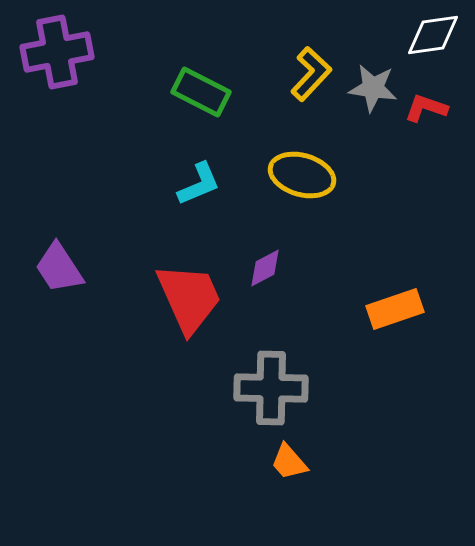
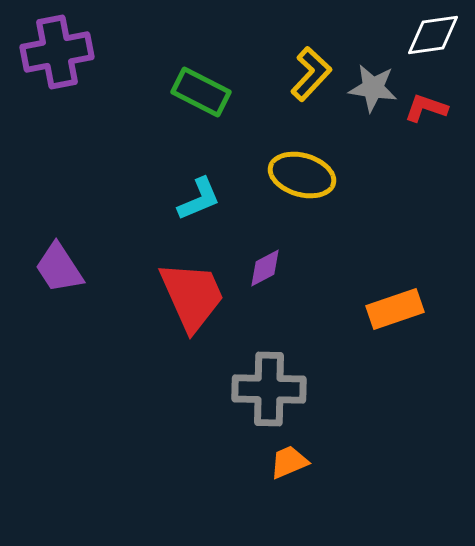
cyan L-shape: moved 15 px down
red trapezoid: moved 3 px right, 2 px up
gray cross: moved 2 px left, 1 px down
orange trapezoid: rotated 108 degrees clockwise
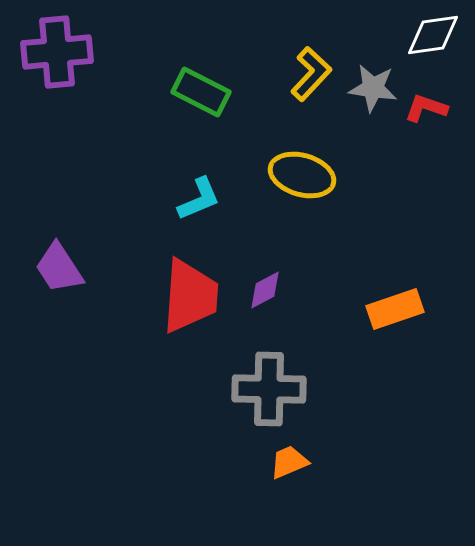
purple cross: rotated 6 degrees clockwise
purple diamond: moved 22 px down
red trapezoid: moved 2 px left; rotated 28 degrees clockwise
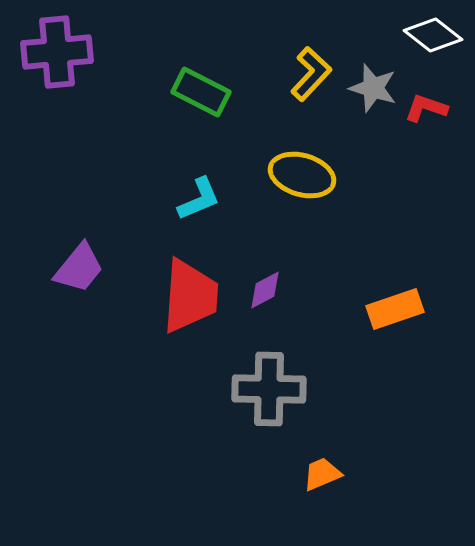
white diamond: rotated 46 degrees clockwise
gray star: rotated 9 degrees clockwise
purple trapezoid: moved 20 px right; rotated 108 degrees counterclockwise
orange trapezoid: moved 33 px right, 12 px down
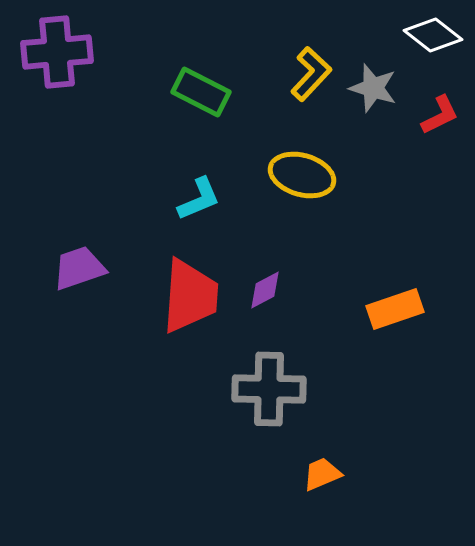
red L-shape: moved 14 px right, 7 px down; rotated 135 degrees clockwise
purple trapezoid: rotated 148 degrees counterclockwise
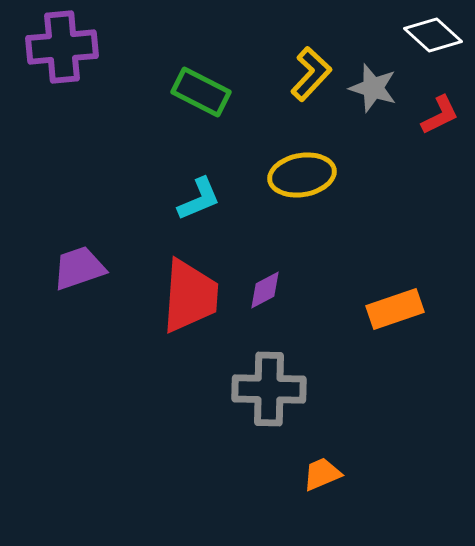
white diamond: rotated 4 degrees clockwise
purple cross: moved 5 px right, 5 px up
yellow ellipse: rotated 26 degrees counterclockwise
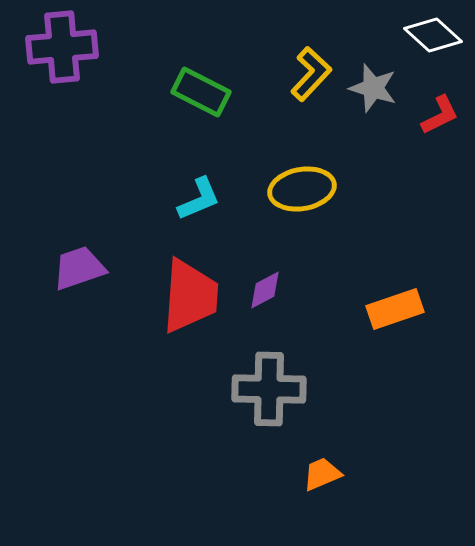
yellow ellipse: moved 14 px down
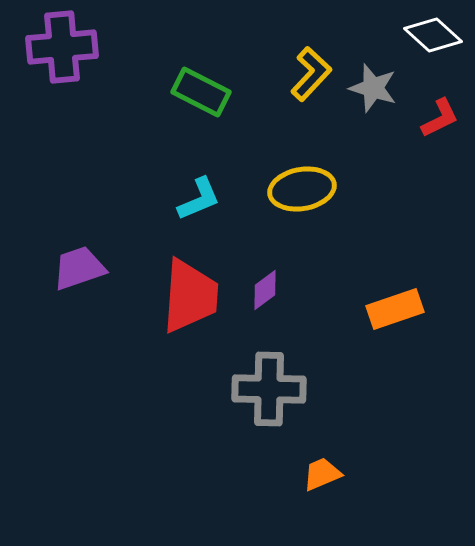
red L-shape: moved 3 px down
purple diamond: rotated 9 degrees counterclockwise
